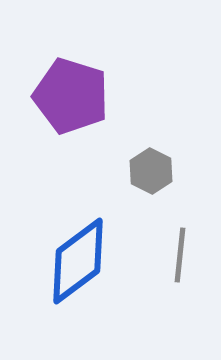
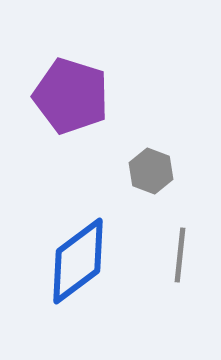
gray hexagon: rotated 6 degrees counterclockwise
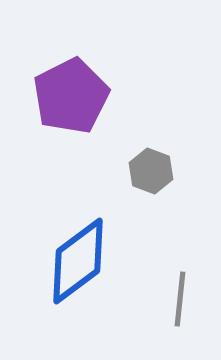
purple pentagon: rotated 28 degrees clockwise
gray line: moved 44 px down
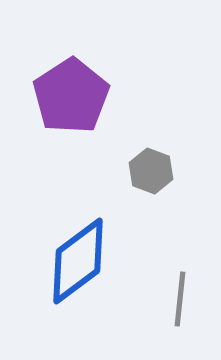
purple pentagon: rotated 6 degrees counterclockwise
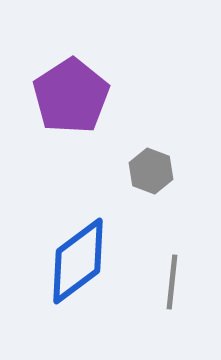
gray line: moved 8 px left, 17 px up
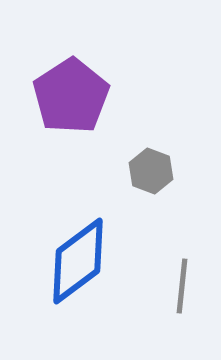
gray line: moved 10 px right, 4 px down
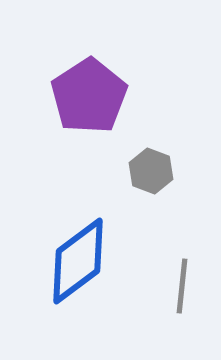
purple pentagon: moved 18 px right
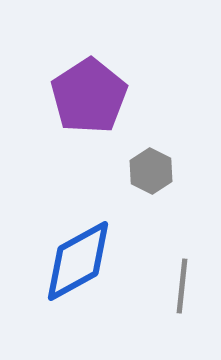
gray hexagon: rotated 6 degrees clockwise
blue diamond: rotated 8 degrees clockwise
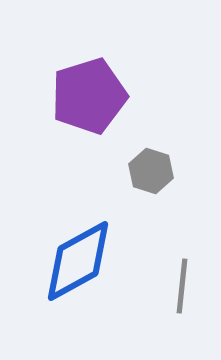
purple pentagon: rotated 16 degrees clockwise
gray hexagon: rotated 9 degrees counterclockwise
